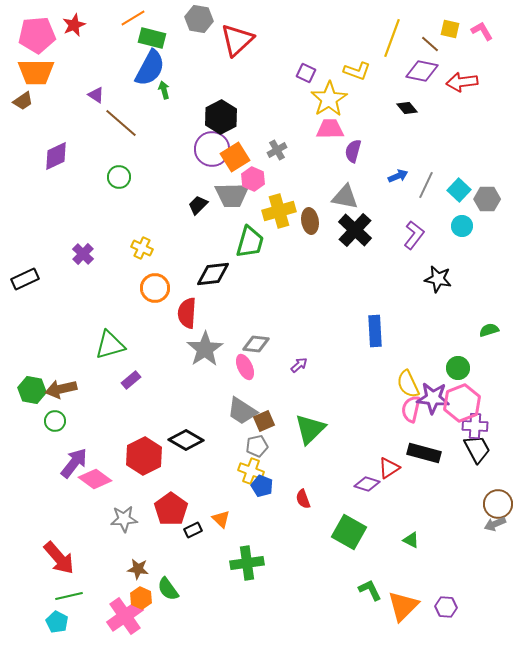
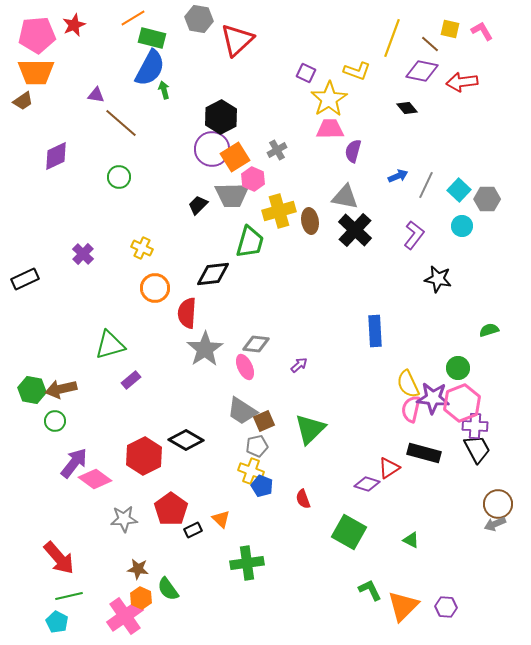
purple triangle at (96, 95): rotated 24 degrees counterclockwise
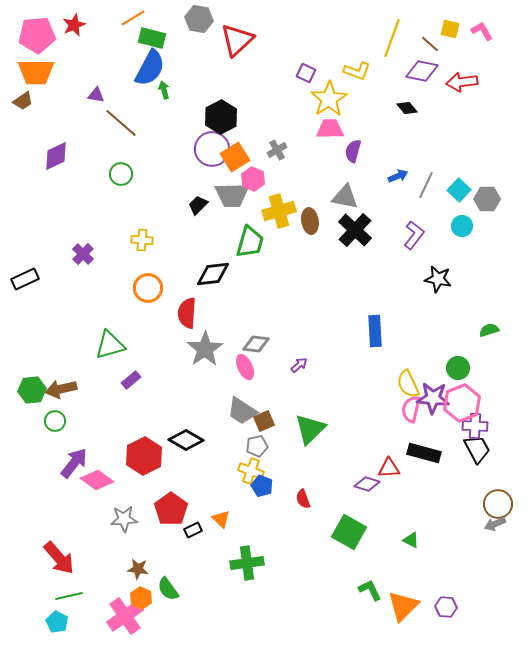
green circle at (119, 177): moved 2 px right, 3 px up
yellow cross at (142, 248): moved 8 px up; rotated 20 degrees counterclockwise
orange circle at (155, 288): moved 7 px left
green hexagon at (32, 390): rotated 16 degrees counterclockwise
red triangle at (389, 468): rotated 30 degrees clockwise
pink diamond at (95, 479): moved 2 px right, 1 px down
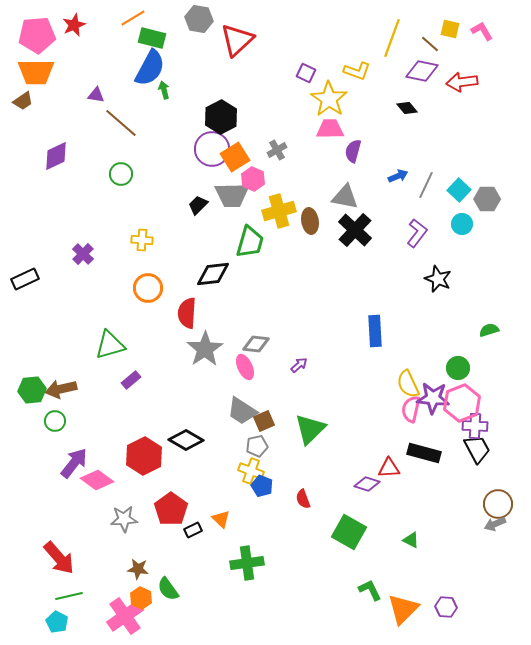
yellow star at (329, 99): rotated 6 degrees counterclockwise
cyan circle at (462, 226): moved 2 px up
purple L-shape at (414, 235): moved 3 px right, 2 px up
black star at (438, 279): rotated 12 degrees clockwise
orange triangle at (403, 606): moved 3 px down
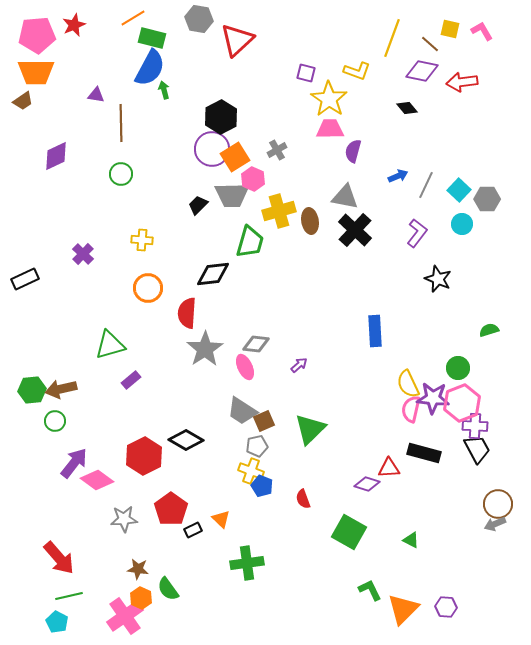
purple square at (306, 73): rotated 12 degrees counterclockwise
brown line at (121, 123): rotated 48 degrees clockwise
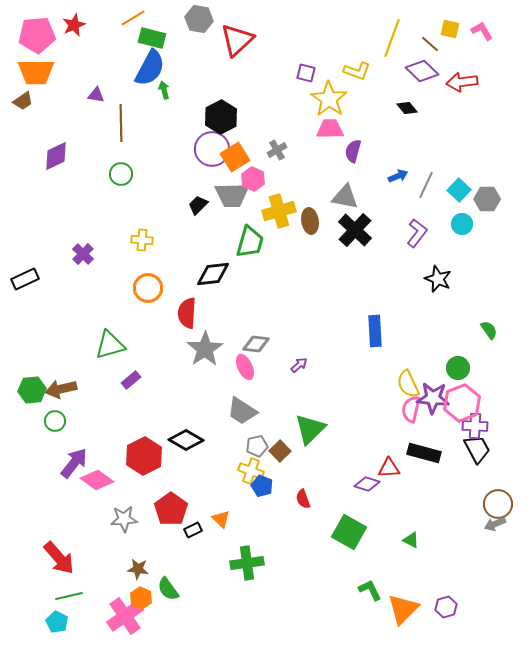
purple diamond at (422, 71): rotated 32 degrees clockwise
green semicircle at (489, 330): rotated 72 degrees clockwise
brown square at (264, 421): moved 16 px right, 30 px down; rotated 20 degrees counterclockwise
purple hexagon at (446, 607): rotated 20 degrees counterclockwise
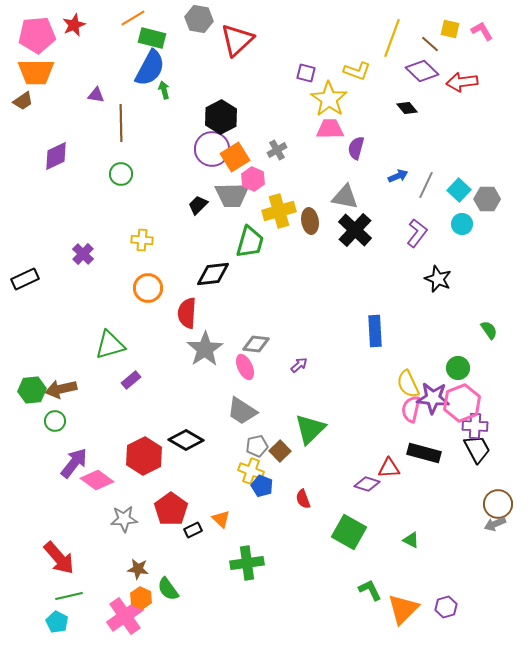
purple semicircle at (353, 151): moved 3 px right, 3 px up
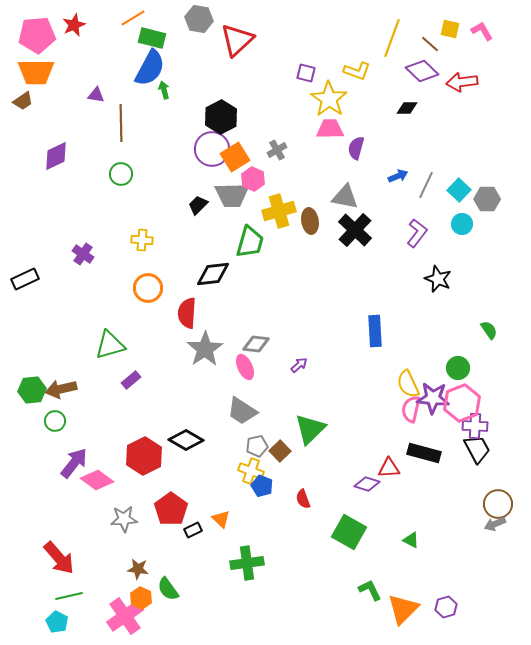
black diamond at (407, 108): rotated 50 degrees counterclockwise
purple cross at (83, 254): rotated 10 degrees counterclockwise
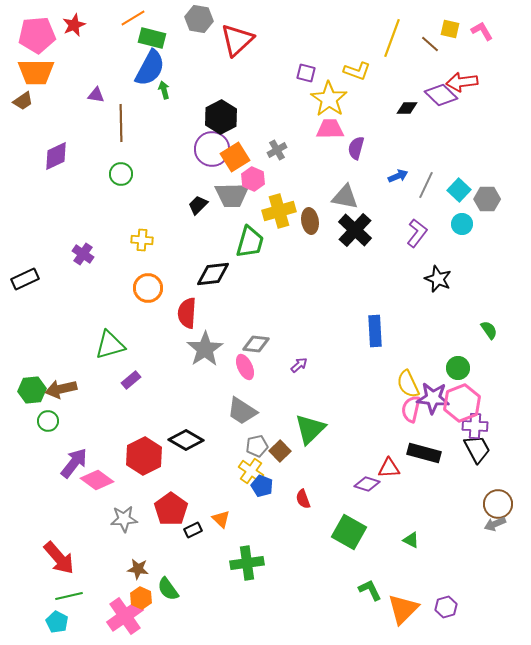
purple diamond at (422, 71): moved 19 px right, 24 px down
green circle at (55, 421): moved 7 px left
yellow cross at (251, 471): rotated 15 degrees clockwise
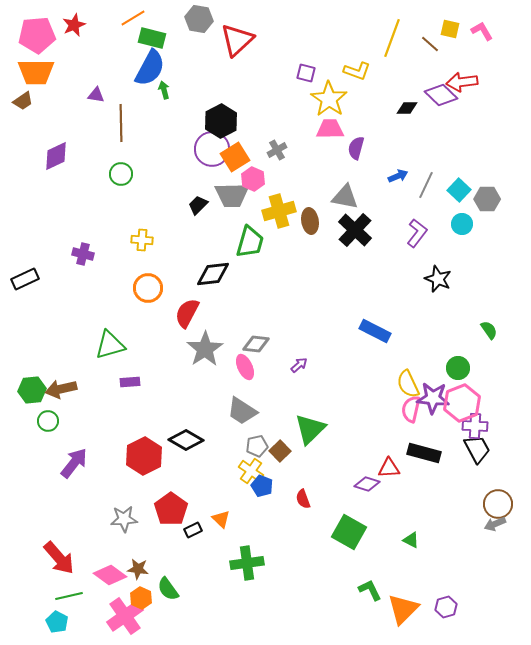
black hexagon at (221, 117): moved 4 px down
purple cross at (83, 254): rotated 20 degrees counterclockwise
red semicircle at (187, 313): rotated 24 degrees clockwise
blue rectangle at (375, 331): rotated 60 degrees counterclockwise
purple rectangle at (131, 380): moved 1 px left, 2 px down; rotated 36 degrees clockwise
pink diamond at (97, 480): moved 13 px right, 95 px down
